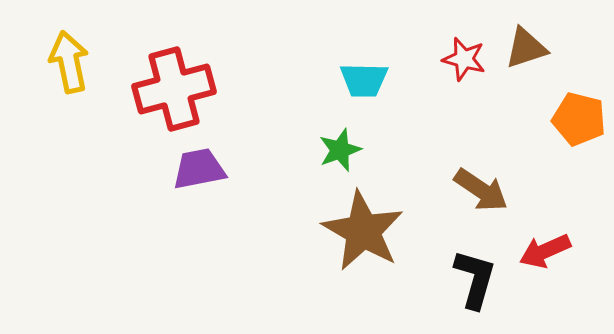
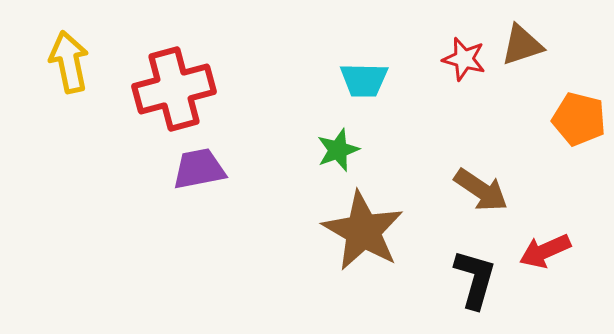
brown triangle: moved 4 px left, 3 px up
green star: moved 2 px left
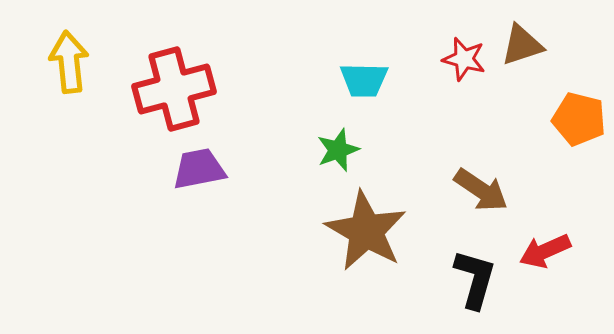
yellow arrow: rotated 6 degrees clockwise
brown star: moved 3 px right
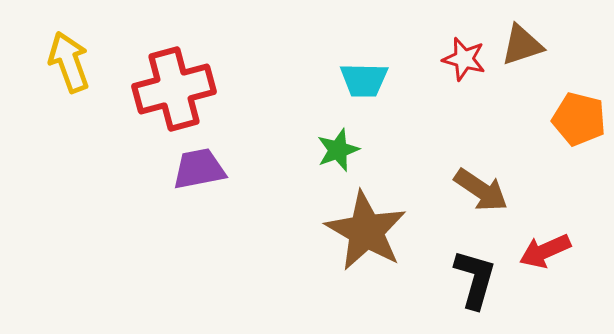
yellow arrow: rotated 14 degrees counterclockwise
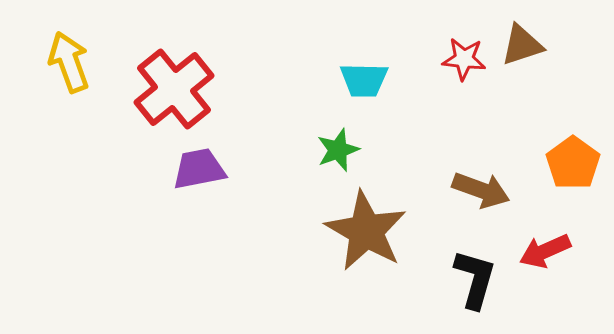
red star: rotated 9 degrees counterclockwise
red cross: rotated 24 degrees counterclockwise
orange pentagon: moved 6 px left, 44 px down; rotated 22 degrees clockwise
brown arrow: rotated 14 degrees counterclockwise
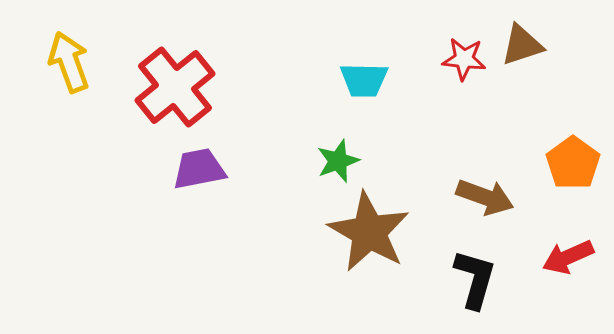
red cross: moved 1 px right, 2 px up
green star: moved 11 px down
brown arrow: moved 4 px right, 7 px down
brown star: moved 3 px right, 1 px down
red arrow: moved 23 px right, 6 px down
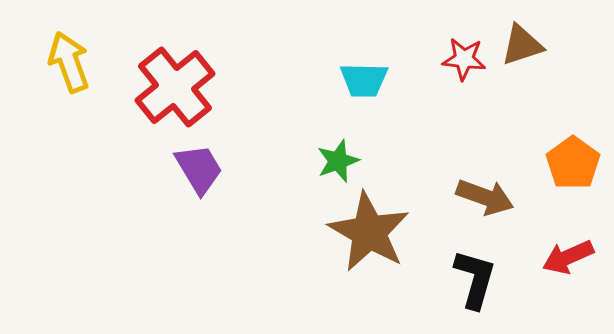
purple trapezoid: rotated 70 degrees clockwise
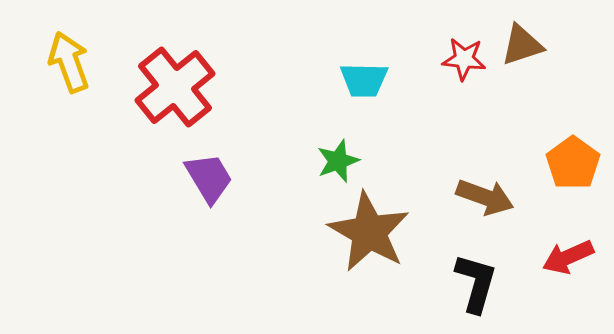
purple trapezoid: moved 10 px right, 9 px down
black L-shape: moved 1 px right, 4 px down
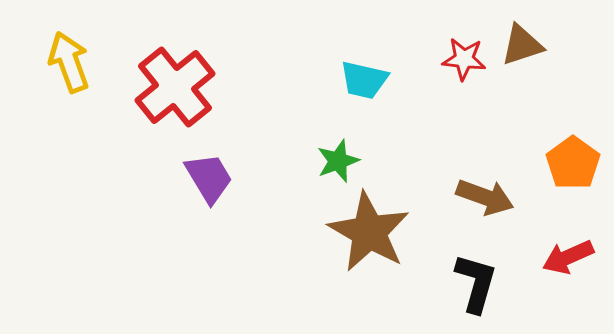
cyan trapezoid: rotated 12 degrees clockwise
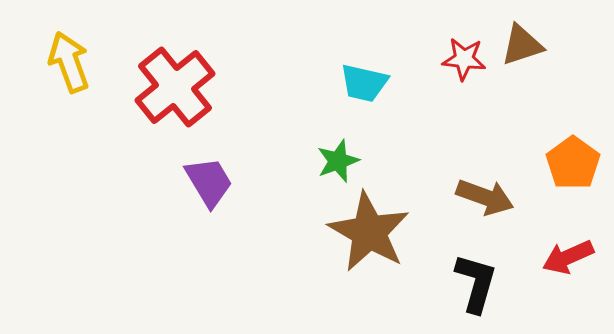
cyan trapezoid: moved 3 px down
purple trapezoid: moved 4 px down
